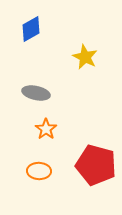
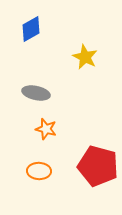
orange star: rotated 20 degrees counterclockwise
red pentagon: moved 2 px right, 1 px down
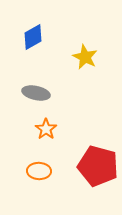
blue diamond: moved 2 px right, 8 px down
orange star: rotated 20 degrees clockwise
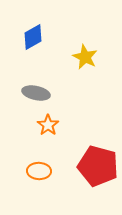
orange star: moved 2 px right, 4 px up
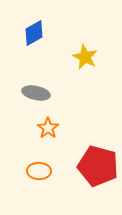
blue diamond: moved 1 px right, 4 px up
orange star: moved 3 px down
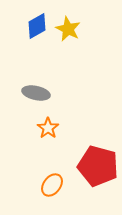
blue diamond: moved 3 px right, 7 px up
yellow star: moved 17 px left, 28 px up
orange ellipse: moved 13 px right, 14 px down; rotated 55 degrees counterclockwise
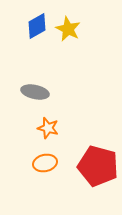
gray ellipse: moved 1 px left, 1 px up
orange star: rotated 20 degrees counterclockwise
orange ellipse: moved 7 px left, 22 px up; rotated 40 degrees clockwise
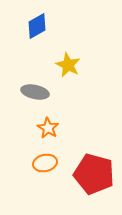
yellow star: moved 36 px down
orange star: rotated 15 degrees clockwise
red pentagon: moved 4 px left, 8 px down
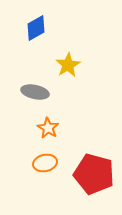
blue diamond: moved 1 px left, 2 px down
yellow star: rotated 15 degrees clockwise
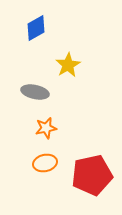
orange star: moved 2 px left; rotated 30 degrees clockwise
red pentagon: moved 2 px left, 1 px down; rotated 27 degrees counterclockwise
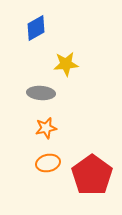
yellow star: moved 2 px left, 1 px up; rotated 25 degrees clockwise
gray ellipse: moved 6 px right, 1 px down; rotated 8 degrees counterclockwise
orange ellipse: moved 3 px right
red pentagon: rotated 24 degrees counterclockwise
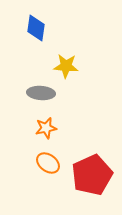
blue diamond: rotated 52 degrees counterclockwise
yellow star: moved 2 px down; rotated 10 degrees clockwise
orange ellipse: rotated 50 degrees clockwise
red pentagon: rotated 12 degrees clockwise
